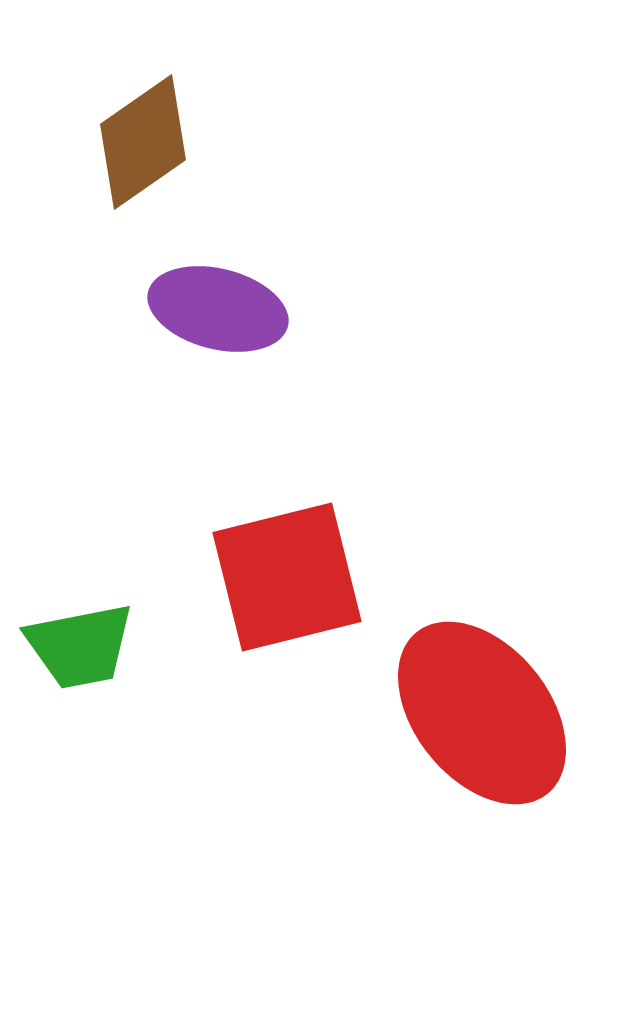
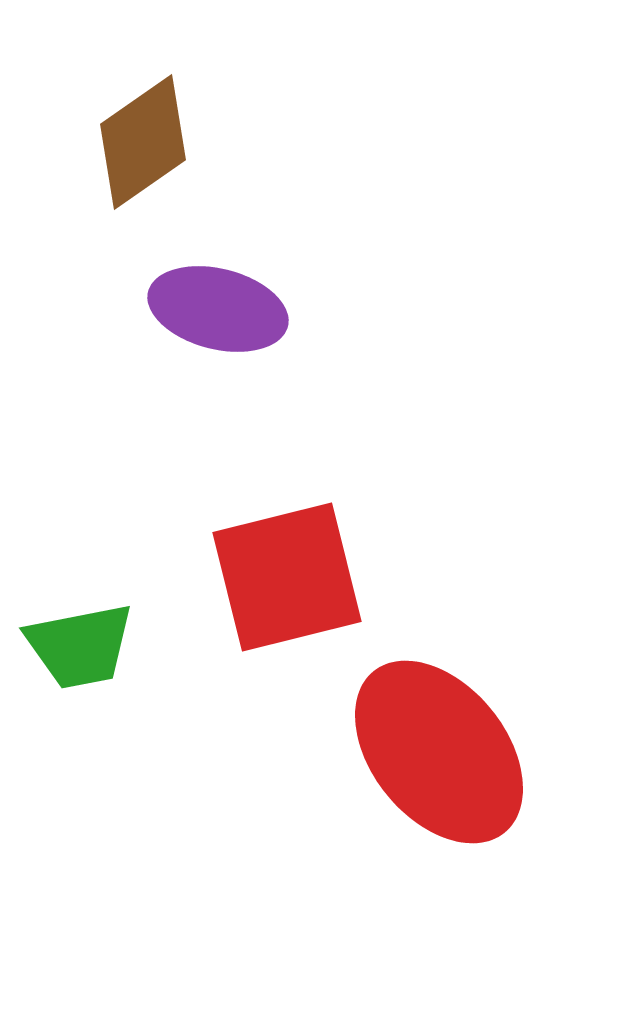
red ellipse: moved 43 px left, 39 px down
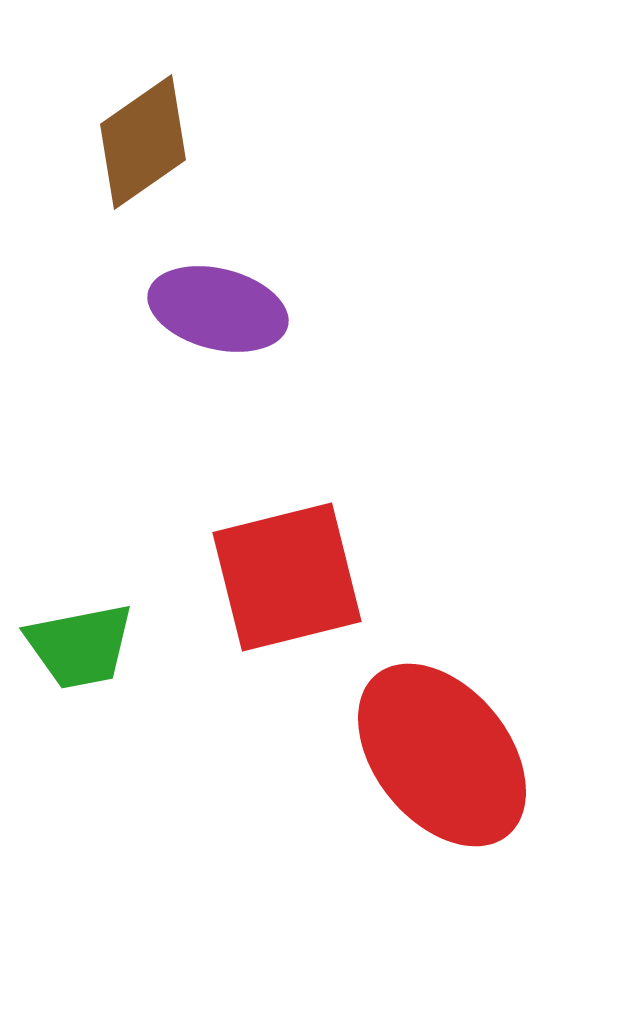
red ellipse: moved 3 px right, 3 px down
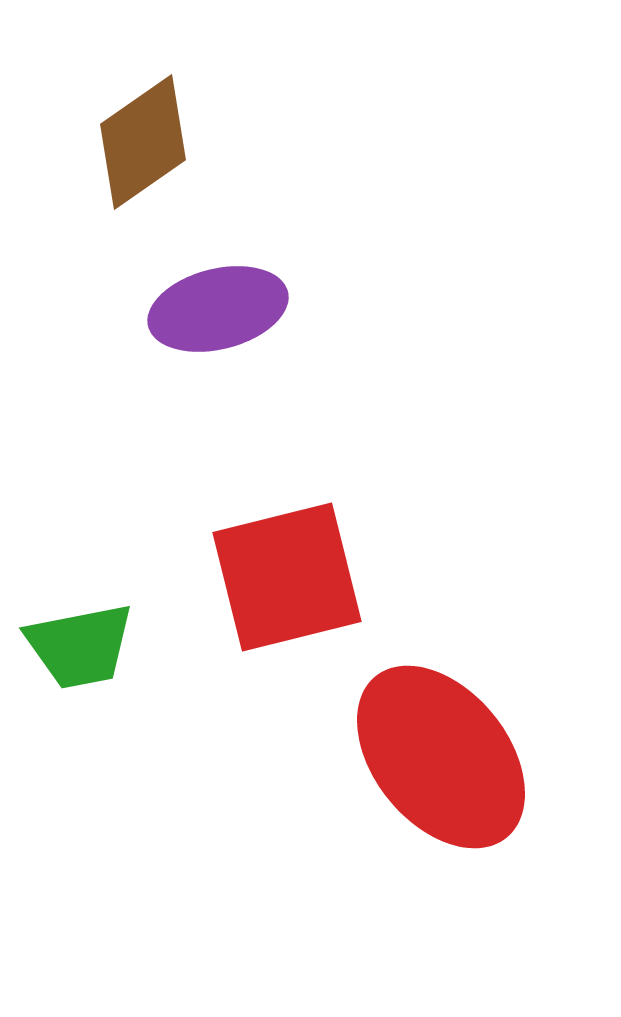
purple ellipse: rotated 28 degrees counterclockwise
red ellipse: moved 1 px left, 2 px down
